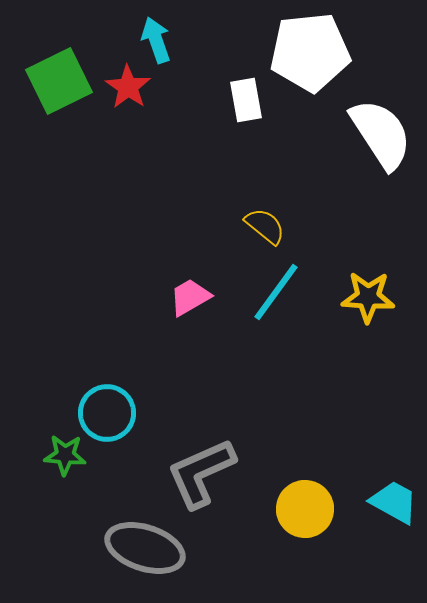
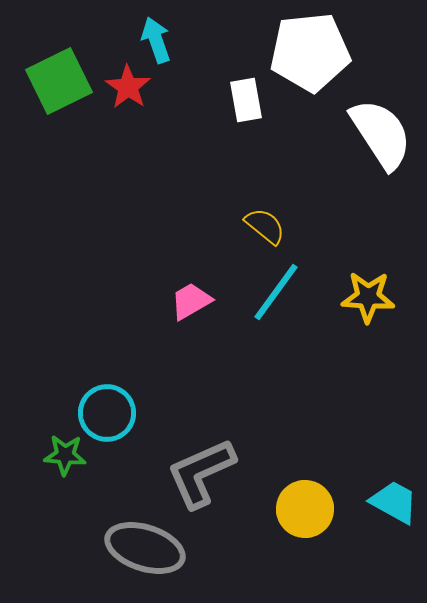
pink trapezoid: moved 1 px right, 4 px down
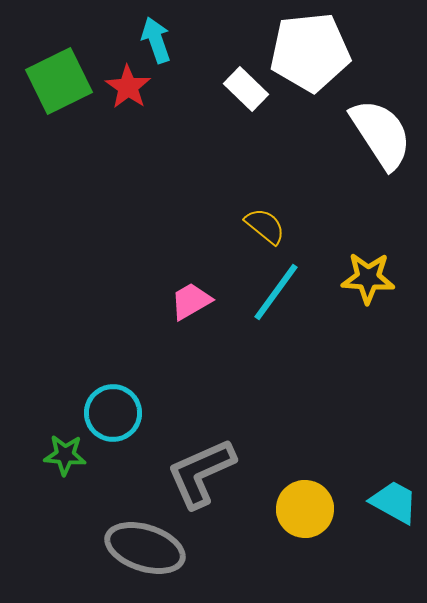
white rectangle: moved 11 px up; rotated 36 degrees counterclockwise
yellow star: moved 19 px up
cyan circle: moved 6 px right
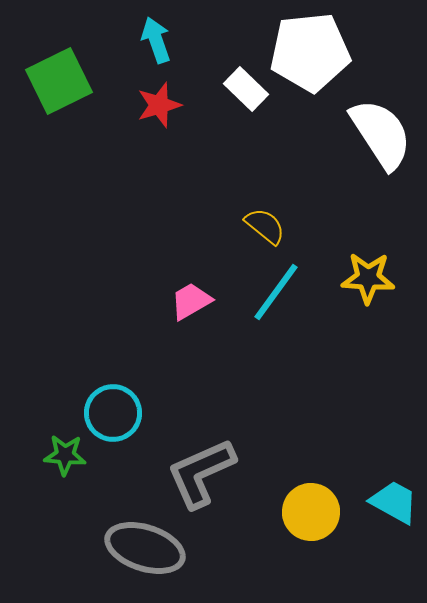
red star: moved 31 px right, 18 px down; rotated 21 degrees clockwise
yellow circle: moved 6 px right, 3 px down
